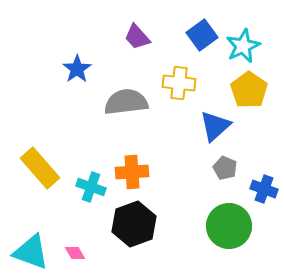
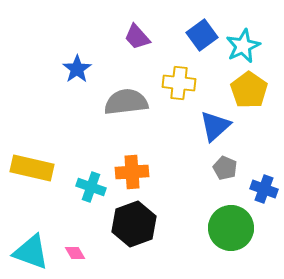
yellow rectangle: moved 8 px left; rotated 36 degrees counterclockwise
green circle: moved 2 px right, 2 px down
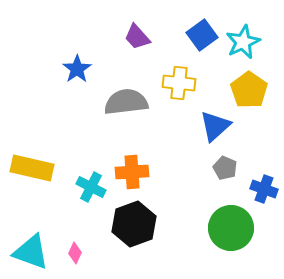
cyan star: moved 4 px up
cyan cross: rotated 8 degrees clockwise
pink diamond: rotated 55 degrees clockwise
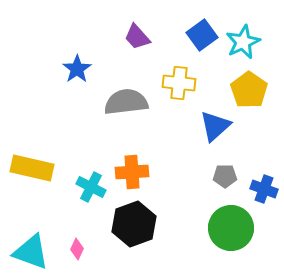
gray pentagon: moved 8 px down; rotated 25 degrees counterclockwise
pink diamond: moved 2 px right, 4 px up
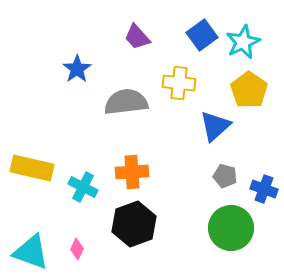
gray pentagon: rotated 15 degrees clockwise
cyan cross: moved 8 px left
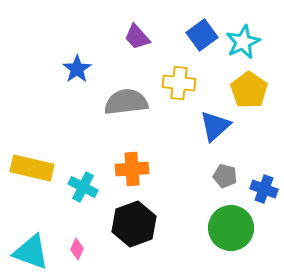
orange cross: moved 3 px up
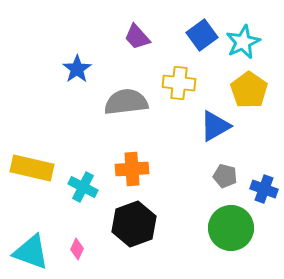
blue triangle: rotated 12 degrees clockwise
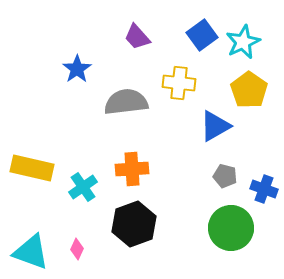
cyan cross: rotated 28 degrees clockwise
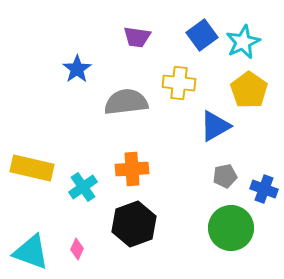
purple trapezoid: rotated 40 degrees counterclockwise
gray pentagon: rotated 25 degrees counterclockwise
